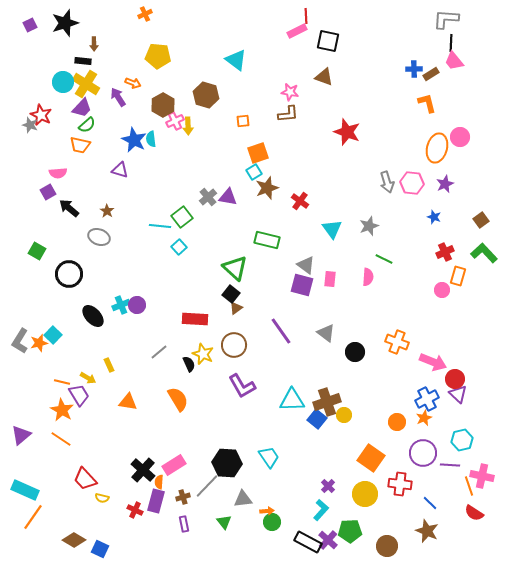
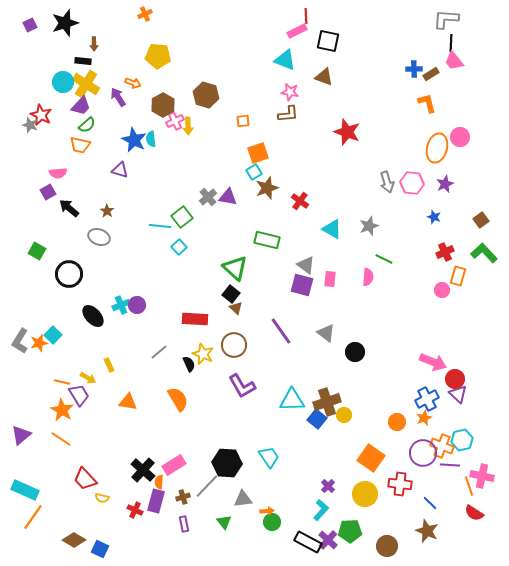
cyan triangle at (236, 60): moved 49 px right; rotated 15 degrees counterclockwise
purple trapezoid at (82, 108): moved 1 px left, 2 px up
cyan triangle at (332, 229): rotated 25 degrees counterclockwise
brown triangle at (236, 308): rotated 40 degrees counterclockwise
orange cross at (397, 342): moved 45 px right, 104 px down
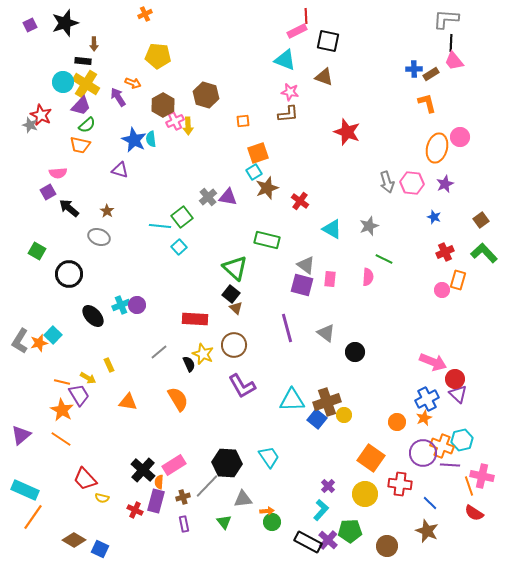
orange rectangle at (458, 276): moved 4 px down
purple line at (281, 331): moved 6 px right, 3 px up; rotated 20 degrees clockwise
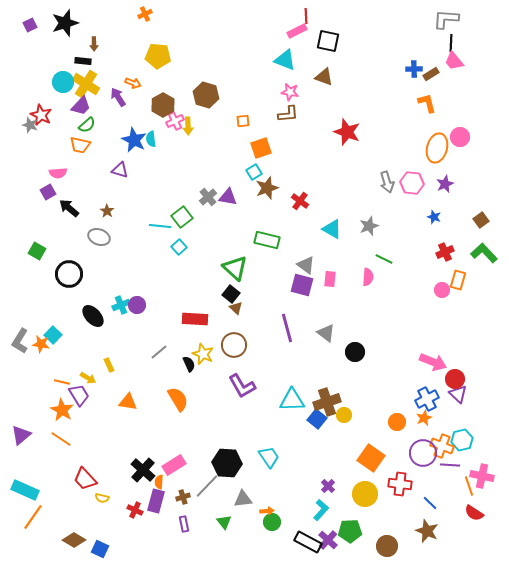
orange square at (258, 153): moved 3 px right, 5 px up
orange star at (39, 343): moved 2 px right, 1 px down; rotated 24 degrees clockwise
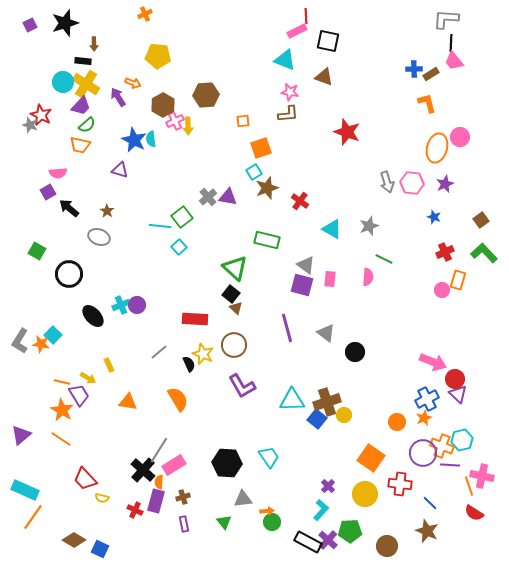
brown hexagon at (206, 95): rotated 20 degrees counterclockwise
gray line at (207, 486): moved 48 px left, 36 px up; rotated 12 degrees counterclockwise
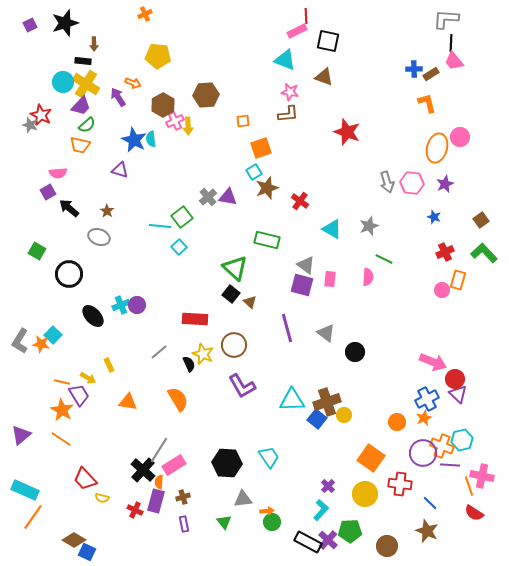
brown triangle at (236, 308): moved 14 px right, 6 px up
blue square at (100, 549): moved 13 px left, 3 px down
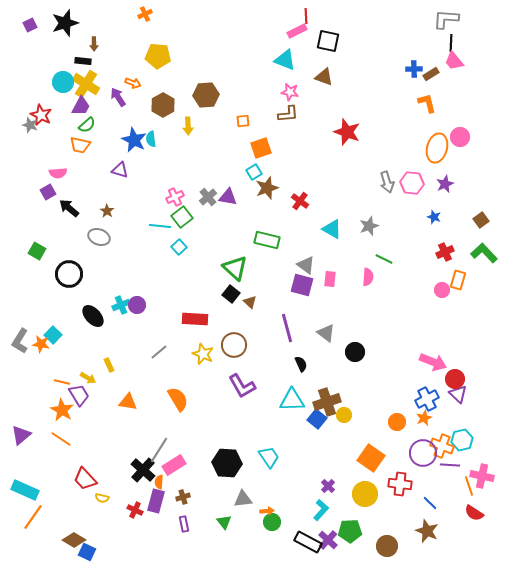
purple trapezoid at (81, 106): rotated 15 degrees counterclockwise
pink cross at (175, 121): moved 76 px down
black semicircle at (189, 364): moved 112 px right
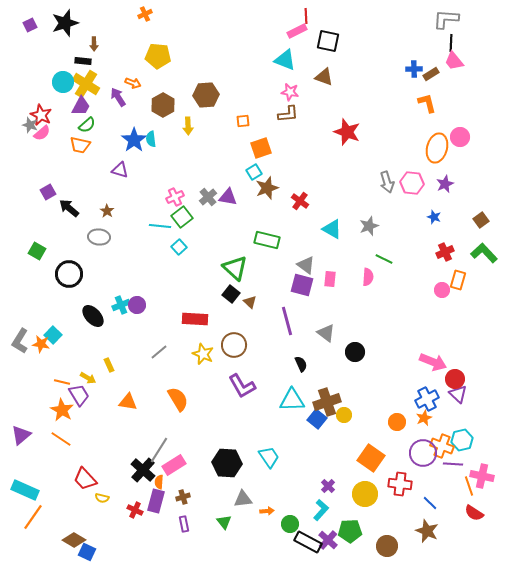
blue star at (134, 140): rotated 10 degrees clockwise
pink semicircle at (58, 173): moved 16 px left, 40 px up; rotated 36 degrees counterclockwise
gray ellipse at (99, 237): rotated 15 degrees counterclockwise
purple line at (287, 328): moved 7 px up
purple line at (450, 465): moved 3 px right, 1 px up
green circle at (272, 522): moved 18 px right, 2 px down
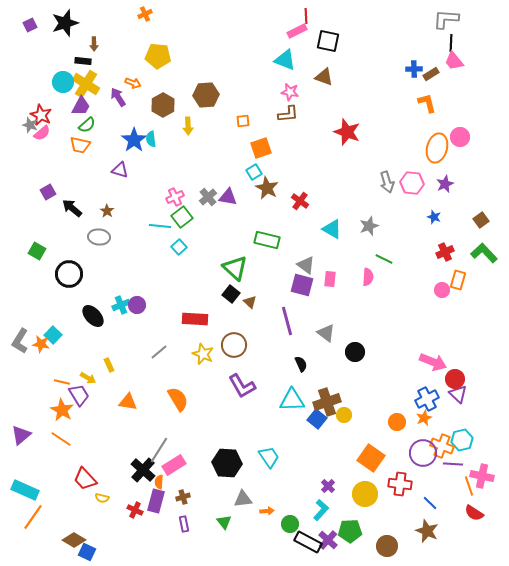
brown star at (267, 188): rotated 25 degrees counterclockwise
black arrow at (69, 208): moved 3 px right
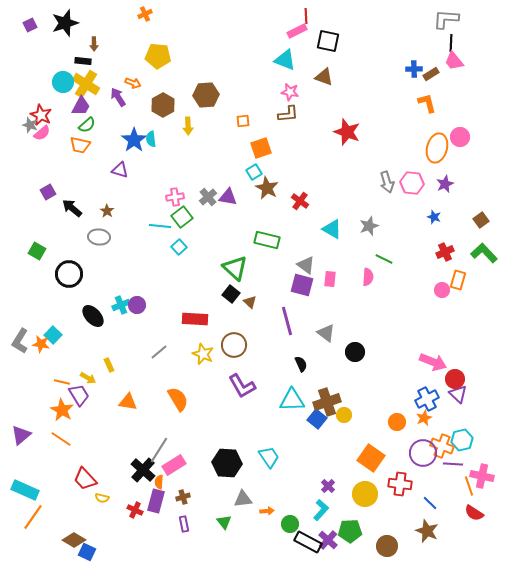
pink cross at (175, 197): rotated 18 degrees clockwise
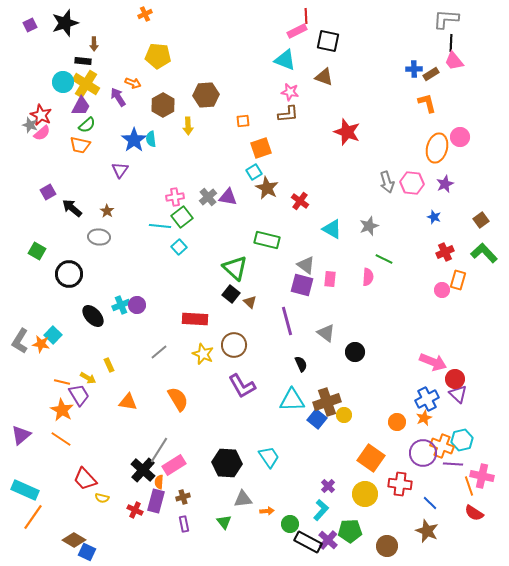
purple triangle at (120, 170): rotated 48 degrees clockwise
